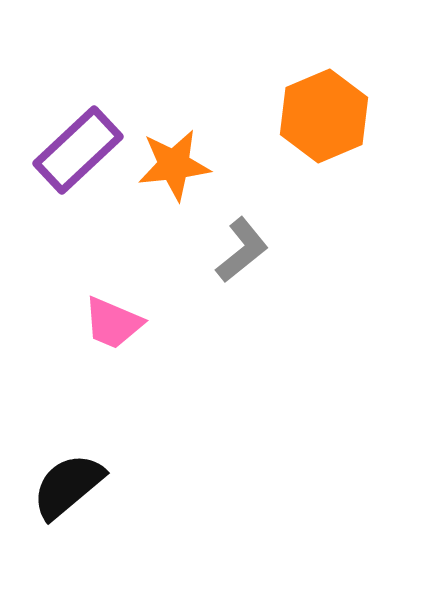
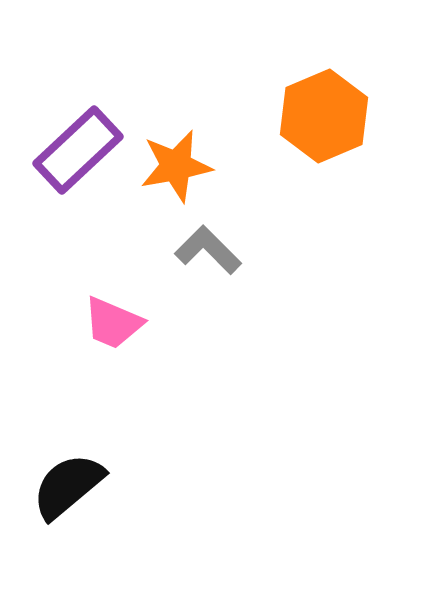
orange star: moved 2 px right, 1 px down; rotated 4 degrees counterclockwise
gray L-shape: moved 34 px left; rotated 96 degrees counterclockwise
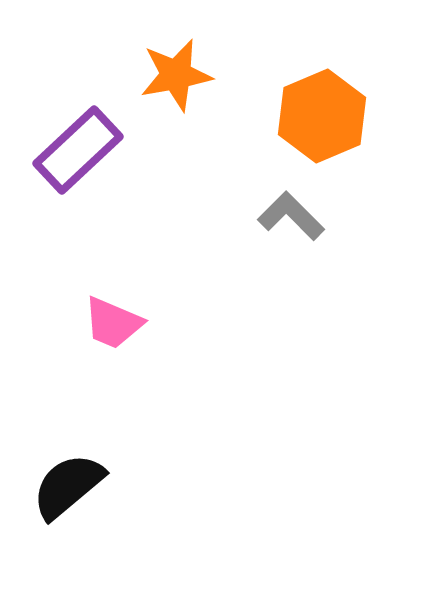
orange hexagon: moved 2 px left
orange star: moved 91 px up
gray L-shape: moved 83 px right, 34 px up
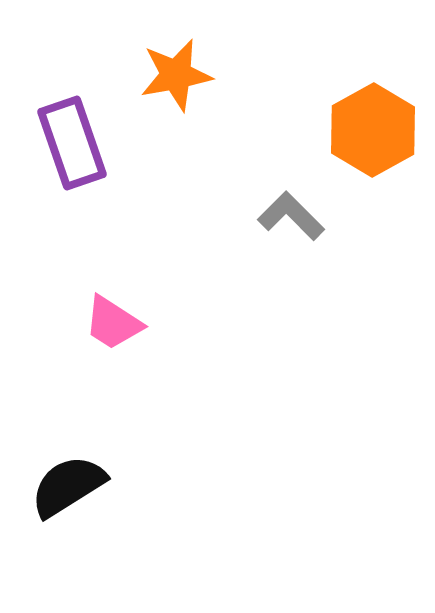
orange hexagon: moved 51 px right, 14 px down; rotated 6 degrees counterclockwise
purple rectangle: moved 6 px left, 7 px up; rotated 66 degrees counterclockwise
pink trapezoid: rotated 10 degrees clockwise
black semicircle: rotated 8 degrees clockwise
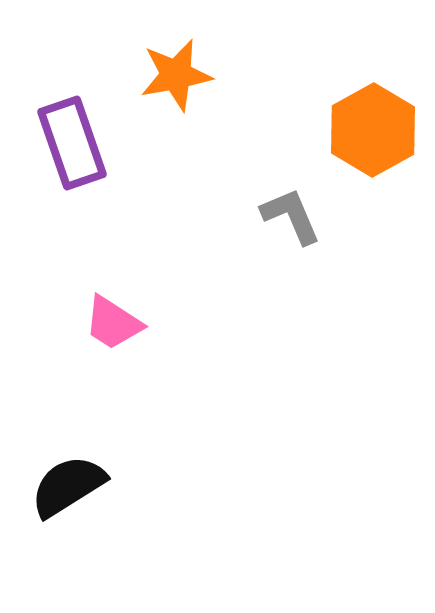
gray L-shape: rotated 22 degrees clockwise
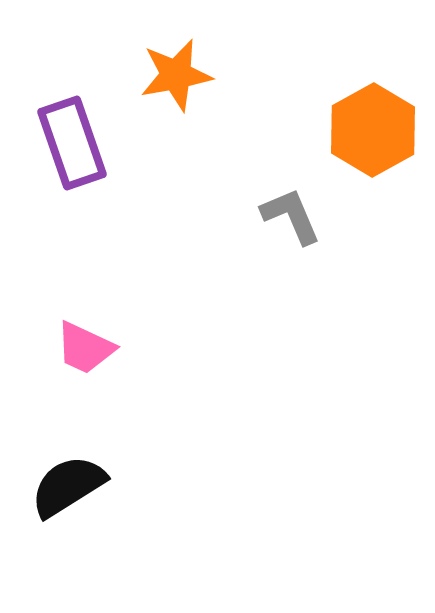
pink trapezoid: moved 28 px left, 25 px down; rotated 8 degrees counterclockwise
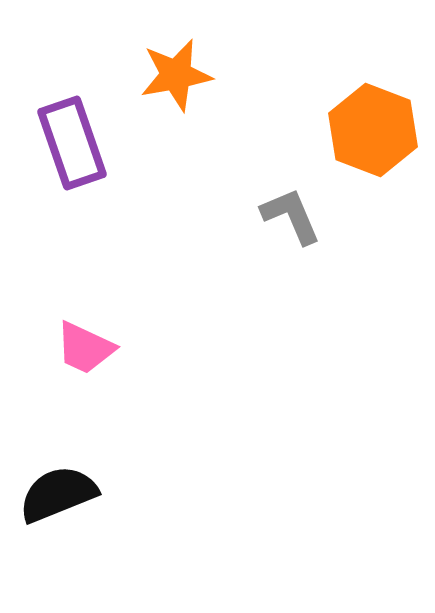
orange hexagon: rotated 10 degrees counterclockwise
black semicircle: moved 10 px left, 8 px down; rotated 10 degrees clockwise
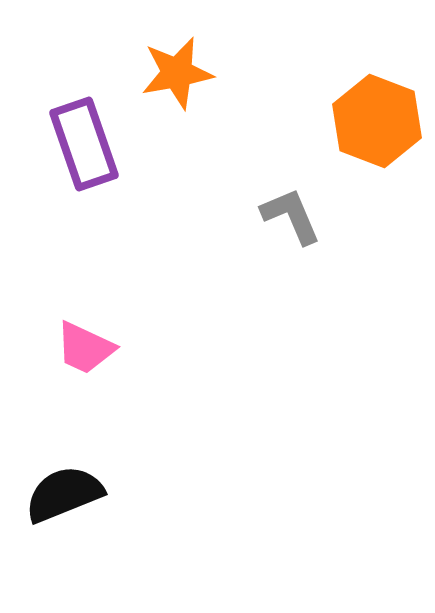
orange star: moved 1 px right, 2 px up
orange hexagon: moved 4 px right, 9 px up
purple rectangle: moved 12 px right, 1 px down
black semicircle: moved 6 px right
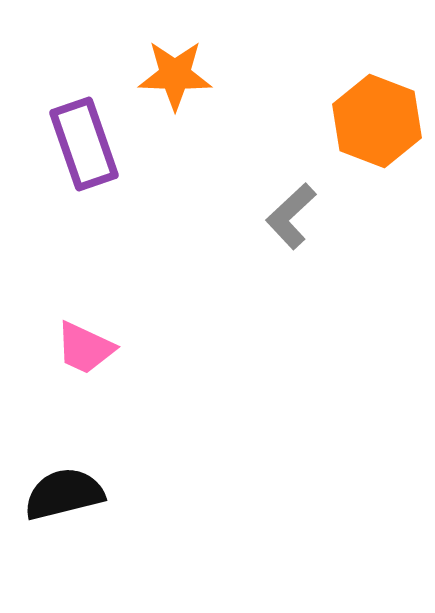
orange star: moved 2 px left, 2 px down; rotated 12 degrees clockwise
gray L-shape: rotated 110 degrees counterclockwise
black semicircle: rotated 8 degrees clockwise
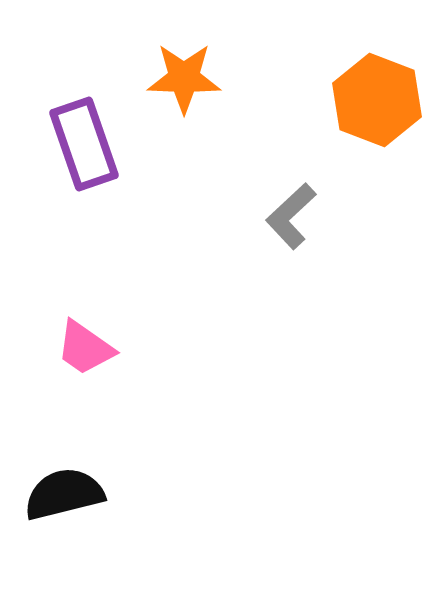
orange star: moved 9 px right, 3 px down
orange hexagon: moved 21 px up
pink trapezoid: rotated 10 degrees clockwise
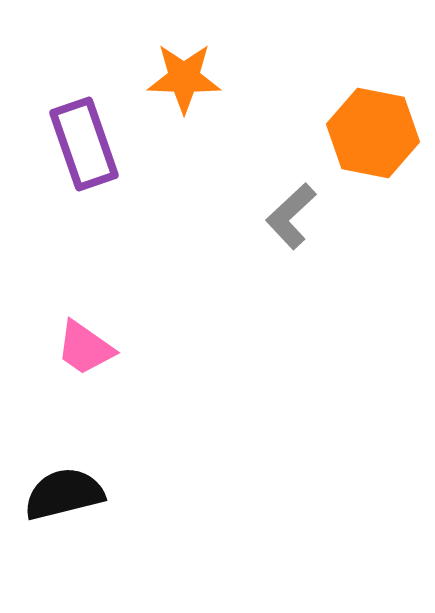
orange hexagon: moved 4 px left, 33 px down; rotated 10 degrees counterclockwise
